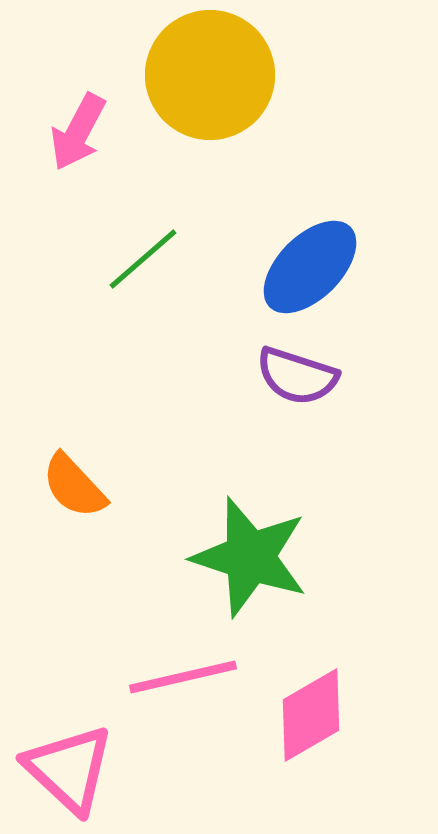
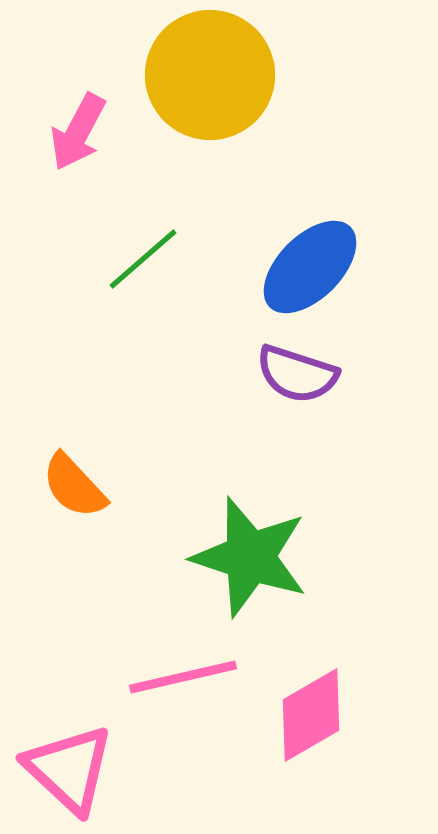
purple semicircle: moved 2 px up
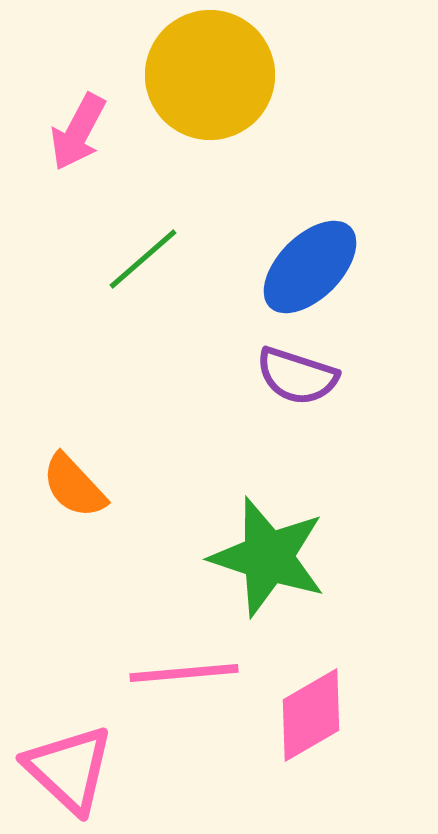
purple semicircle: moved 2 px down
green star: moved 18 px right
pink line: moved 1 px right, 4 px up; rotated 8 degrees clockwise
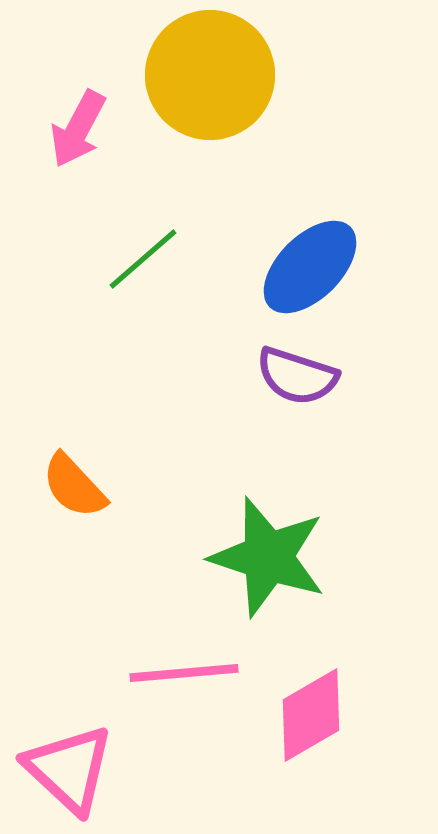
pink arrow: moved 3 px up
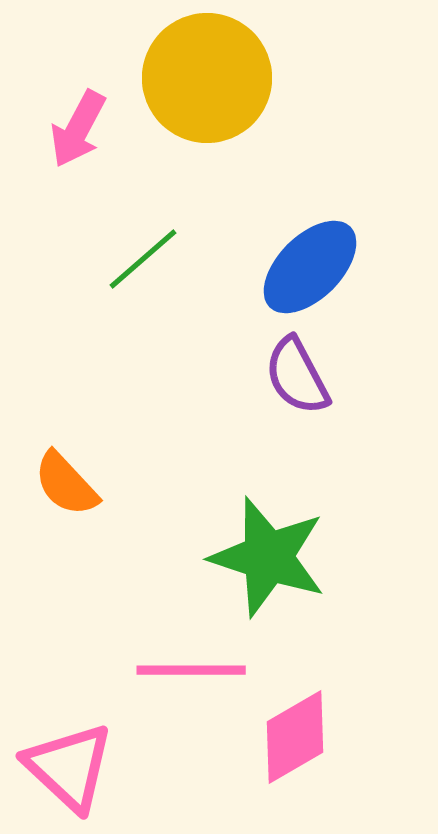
yellow circle: moved 3 px left, 3 px down
purple semicircle: rotated 44 degrees clockwise
orange semicircle: moved 8 px left, 2 px up
pink line: moved 7 px right, 3 px up; rotated 5 degrees clockwise
pink diamond: moved 16 px left, 22 px down
pink triangle: moved 2 px up
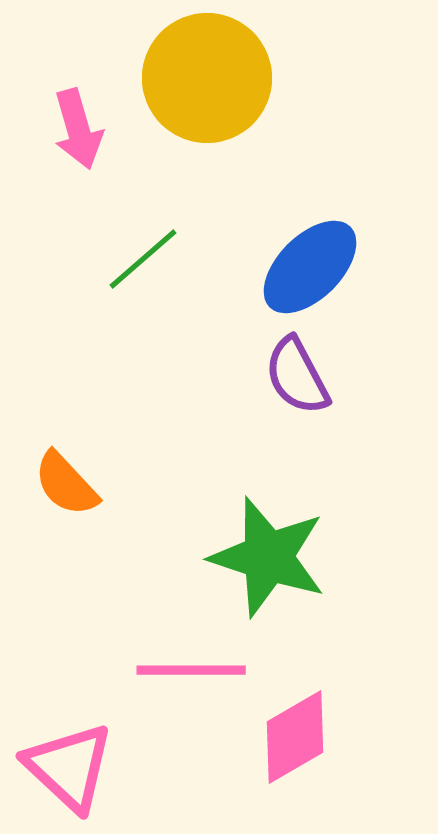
pink arrow: rotated 44 degrees counterclockwise
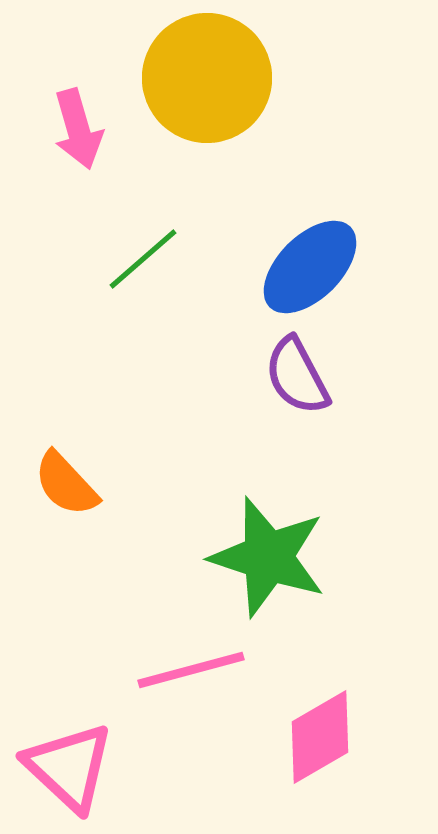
pink line: rotated 15 degrees counterclockwise
pink diamond: moved 25 px right
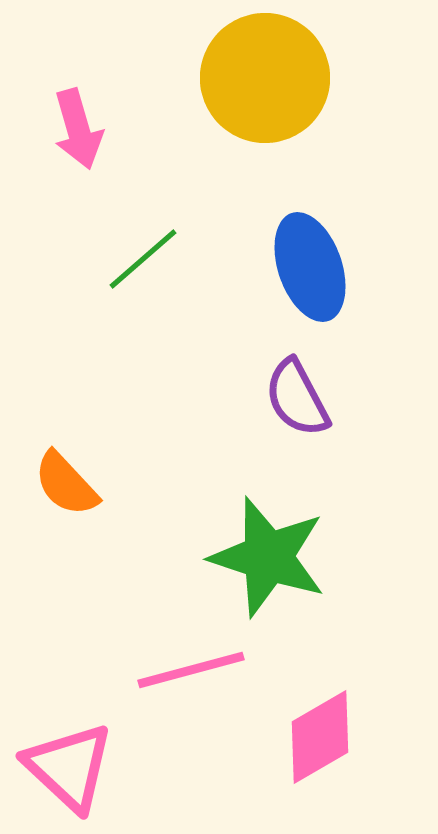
yellow circle: moved 58 px right
blue ellipse: rotated 64 degrees counterclockwise
purple semicircle: moved 22 px down
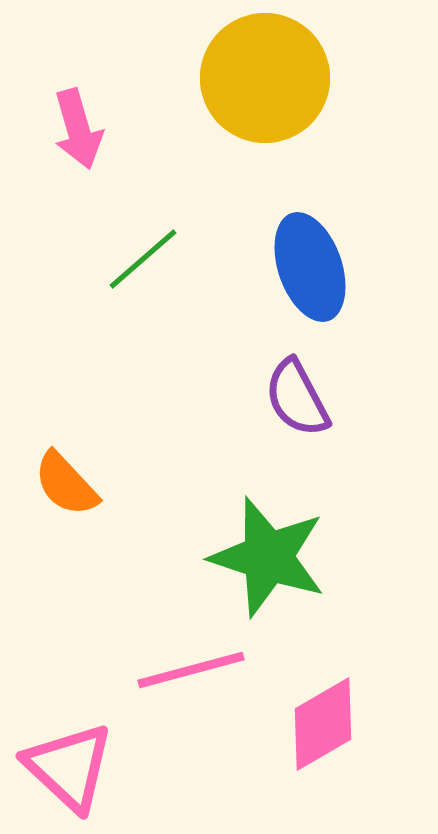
pink diamond: moved 3 px right, 13 px up
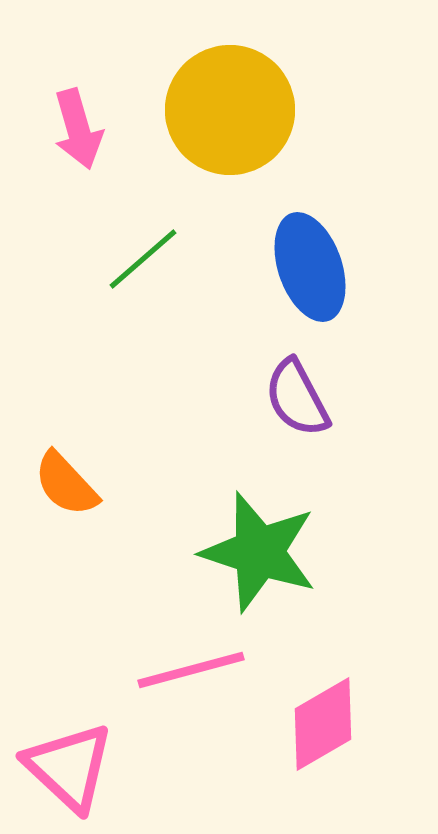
yellow circle: moved 35 px left, 32 px down
green star: moved 9 px left, 5 px up
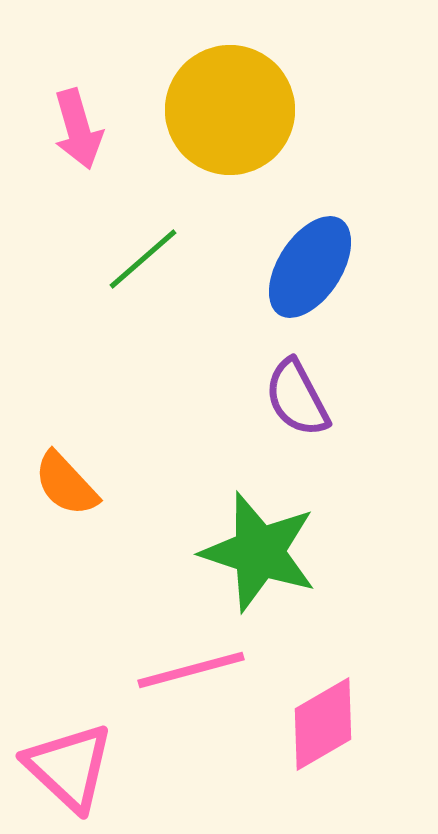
blue ellipse: rotated 52 degrees clockwise
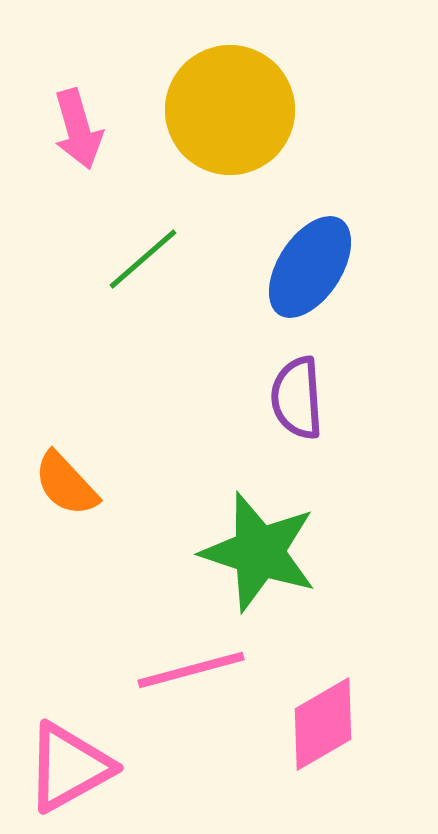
purple semicircle: rotated 24 degrees clockwise
pink triangle: rotated 48 degrees clockwise
